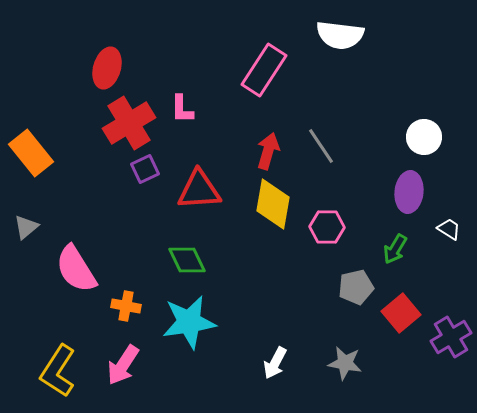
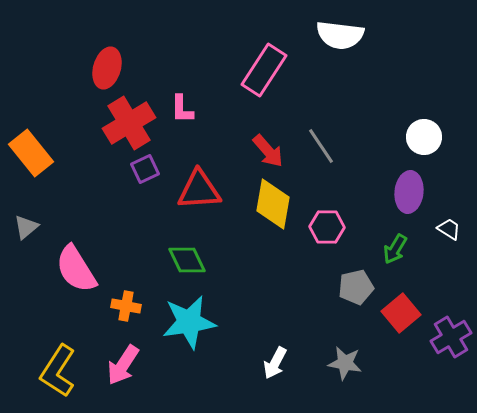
red arrow: rotated 123 degrees clockwise
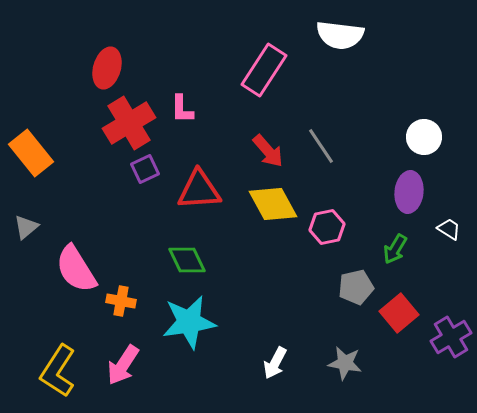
yellow diamond: rotated 39 degrees counterclockwise
pink hexagon: rotated 12 degrees counterclockwise
orange cross: moved 5 px left, 5 px up
red square: moved 2 px left
